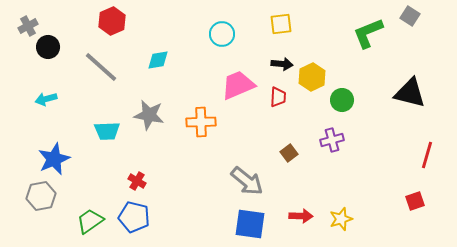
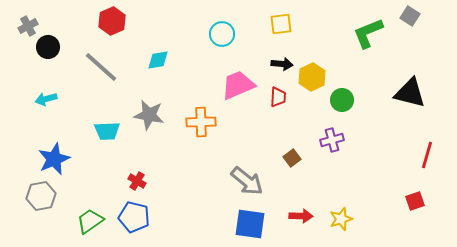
brown square: moved 3 px right, 5 px down
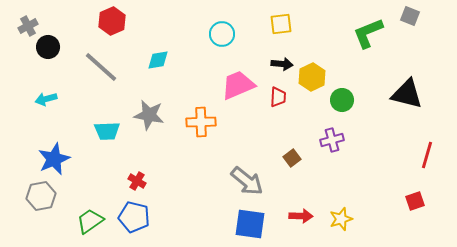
gray square: rotated 12 degrees counterclockwise
black triangle: moved 3 px left, 1 px down
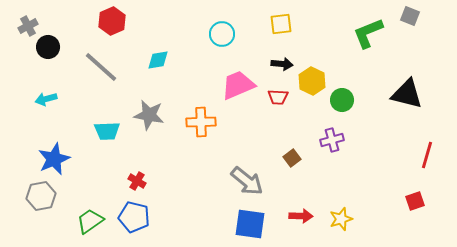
yellow hexagon: moved 4 px down; rotated 8 degrees counterclockwise
red trapezoid: rotated 90 degrees clockwise
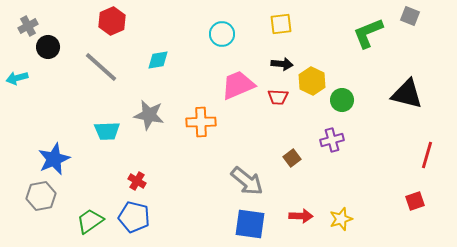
cyan arrow: moved 29 px left, 21 px up
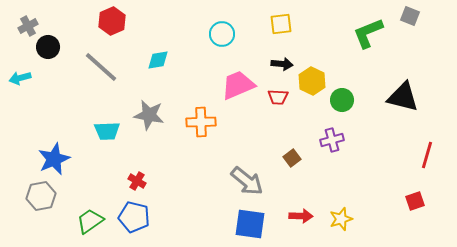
cyan arrow: moved 3 px right
black triangle: moved 4 px left, 3 px down
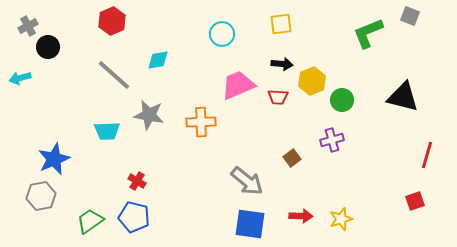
gray line: moved 13 px right, 8 px down
yellow hexagon: rotated 12 degrees clockwise
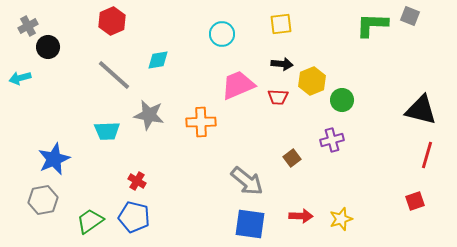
green L-shape: moved 4 px right, 8 px up; rotated 24 degrees clockwise
black triangle: moved 18 px right, 13 px down
gray hexagon: moved 2 px right, 4 px down
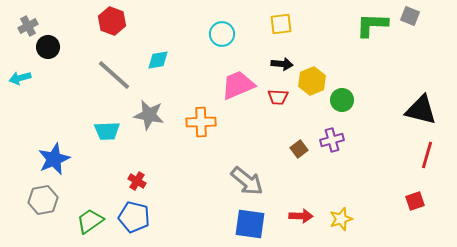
red hexagon: rotated 16 degrees counterclockwise
brown square: moved 7 px right, 9 px up
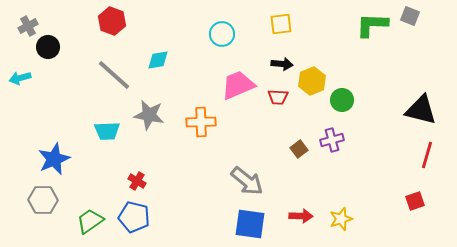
gray hexagon: rotated 12 degrees clockwise
